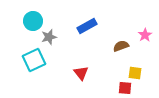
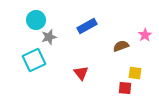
cyan circle: moved 3 px right, 1 px up
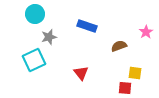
cyan circle: moved 1 px left, 6 px up
blue rectangle: rotated 48 degrees clockwise
pink star: moved 1 px right, 3 px up
brown semicircle: moved 2 px left
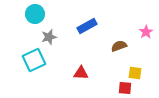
blue rectangle: rotated 48 degrees counterclockwise
red triangle: rotated 49 degrees counterclockwise
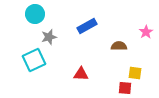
brown semicircle: rotated 21 degrees clockwise
red triangle: moved 1 px down
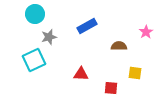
red square: moved 14 px left
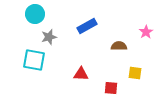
cyan square: rotated 35 degrees clockwise
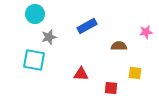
pink star: rotated 24 degrees clockwise
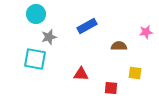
cyan circle: moved 1 px right
cyan square: moved 1 px right, 1 px up
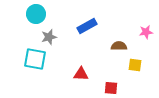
yellow square: moved 8 px up
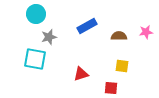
brown semicircle: moved 10 px up
yellow square: moved 13 px left, 1 px down
red triangle: rotated 21 degrees counterclockwise
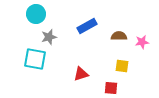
pink star: moved 4 px left, 10 px down
